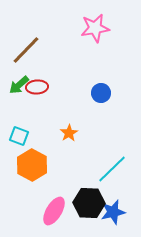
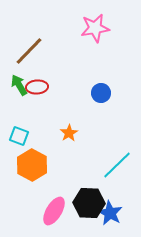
brown line: moved 3 px right, 1 px down
green arrow: rotated 100 degrees clockwise
cyan line: moved 5 px right, 4 px up
blue star: moved 3 px left, 1 px down; rotated 30 degrees counterclockwise
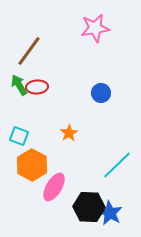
brown line: rotated 8 degrees counterclockwise
black hexagon: moved 4 px down
pink ellipse: moved 24 px up
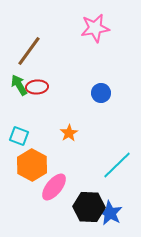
pink ellipse: rotated 8 degrees clockwise
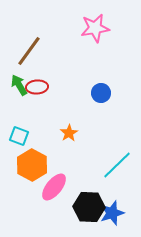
blue star: moved 2 px right; rotated 25 degrees clockwise
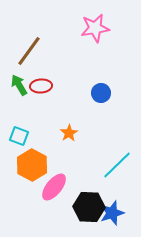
red ellipse: moved 4 px right, 1 px up
